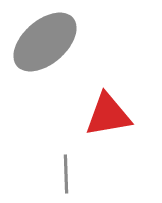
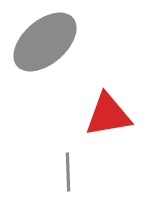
gray line: moved 2 px right, 2 px up
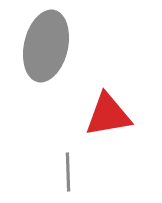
gray ellipse: moved 1 px right, 4 px down; rotated 36 degrees counterclockwise
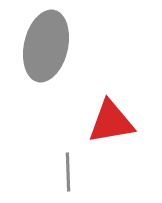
red triangle: moved 3 px right, 7 px down
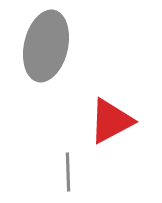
red triangle: moved 1 px up; rotated 18 degrees counterclockwise
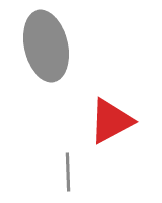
gray ellipse: rotated 26 degrees counterclockwise
